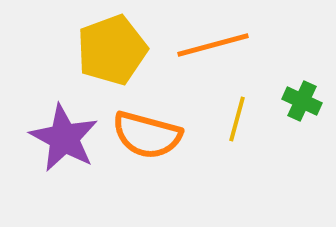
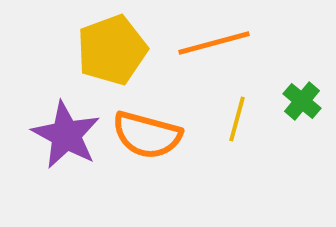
orange line: moved 1 px right, 2 px up
green cross: rotated 15 degrees clockwise
purple star: moved 2 px right, 3 px up
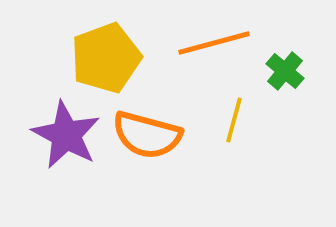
yellow pentagon: moved 6 px left, 8 px down
green cross: moved 17 px left, 30 px up
yellow line: moved 3 px left, 1 px down
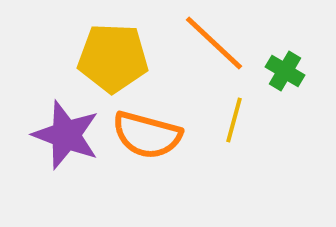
orange line: rotated 58 degrees clockwise
yellow pentagon: moved 7 px right; rotated 22 degrees clockwise
green cross: rotated 9 degrees counterclockwise
purple star: rotated 8 degrees counterclockwise
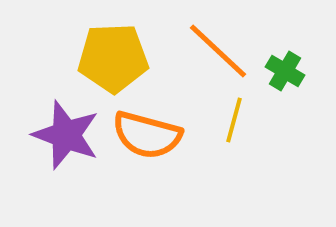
orange line: moved 4 px right, 8 px down
yellow pentagon: rotated 4 degrees counterclockwise
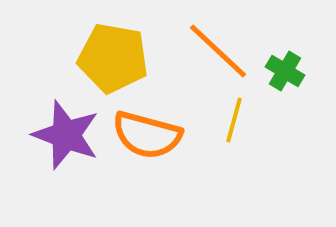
yellow pentagon: rotated 12 degrees clockwise
